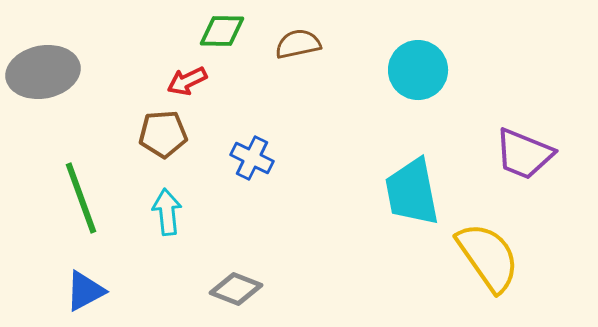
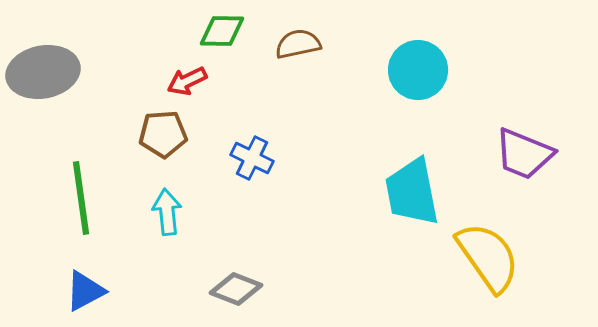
green line: rotated 12 degrees clockwise
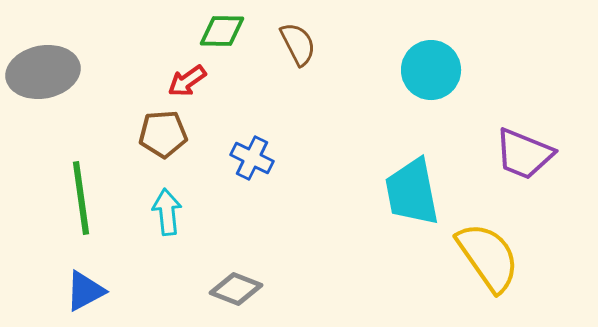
brown semicircle: rotated 75 degrees clockwise
cyan circle: moved 13 px right
red arrow: rotated 9 degrees counterclockwise
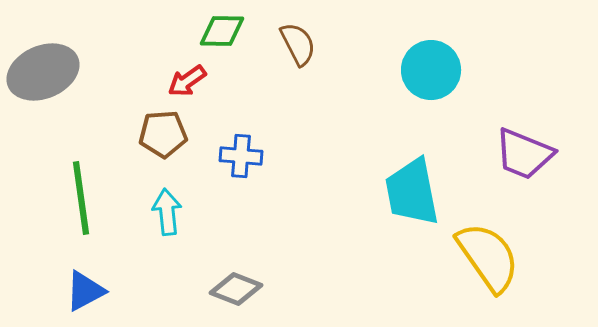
gray ellipse: rotated 12 degrees counterclockwise
blue cross: moved 11 px left, 2 px up; rotated 21 degrees counterclockwise
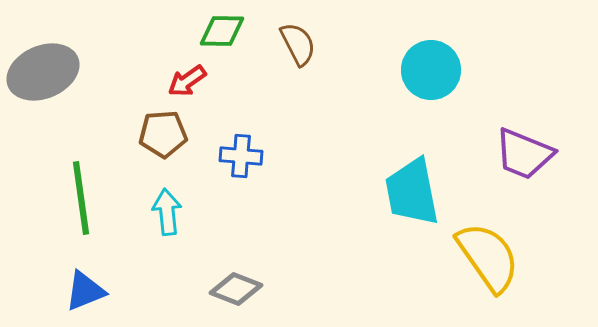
blue triangle: rotated 6 degrees clockwise
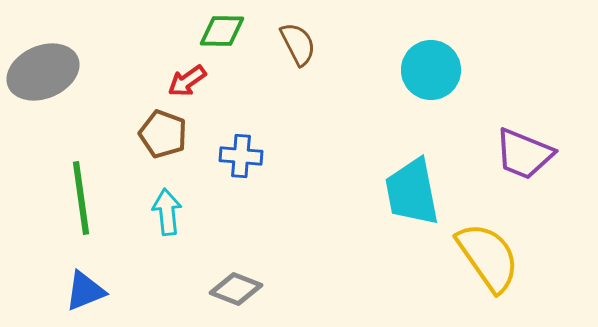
brown pentagon: rotated 24 degrees clockwise
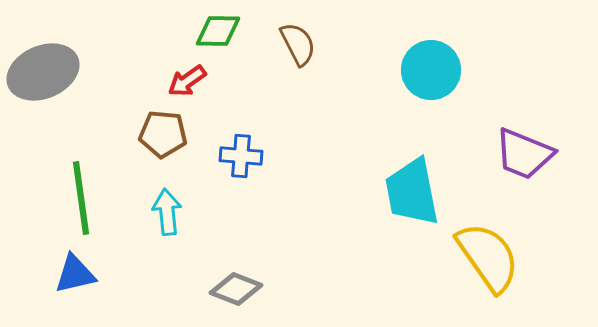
green diamond: moved 4 px left
brown pentagon: rotated 15 degrees counterclockwise
blue triangle: moved 10 px left, 17 px up; rotated 9 degrees clockwise
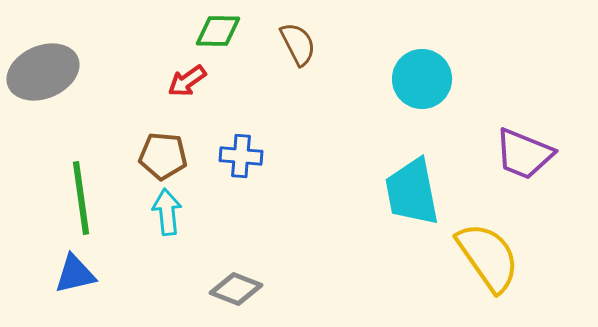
cyan circle: moved 9 px left, 9 px down
brown pentagon: moved 22 px down
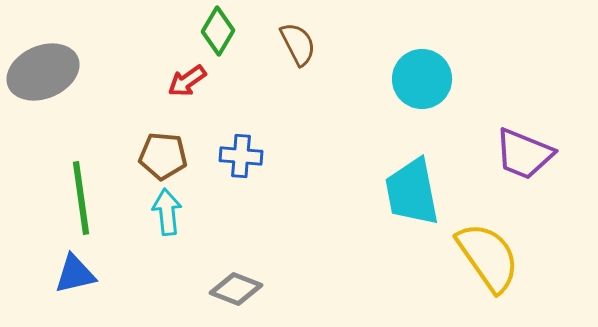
green diamond: rotated 60 degrees counterclockwise
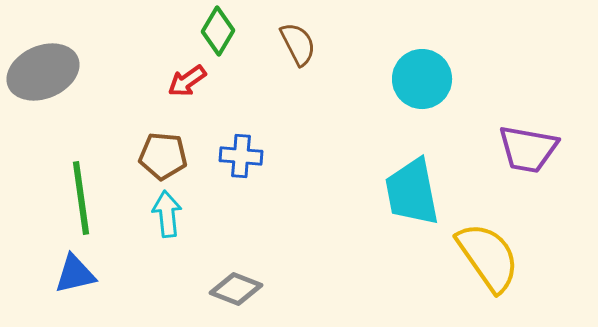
purple trapezoid: moved 4 px right, 5 px up; rotated 12 degrees counterclockwise
cyan arrow: moved 2 px down
